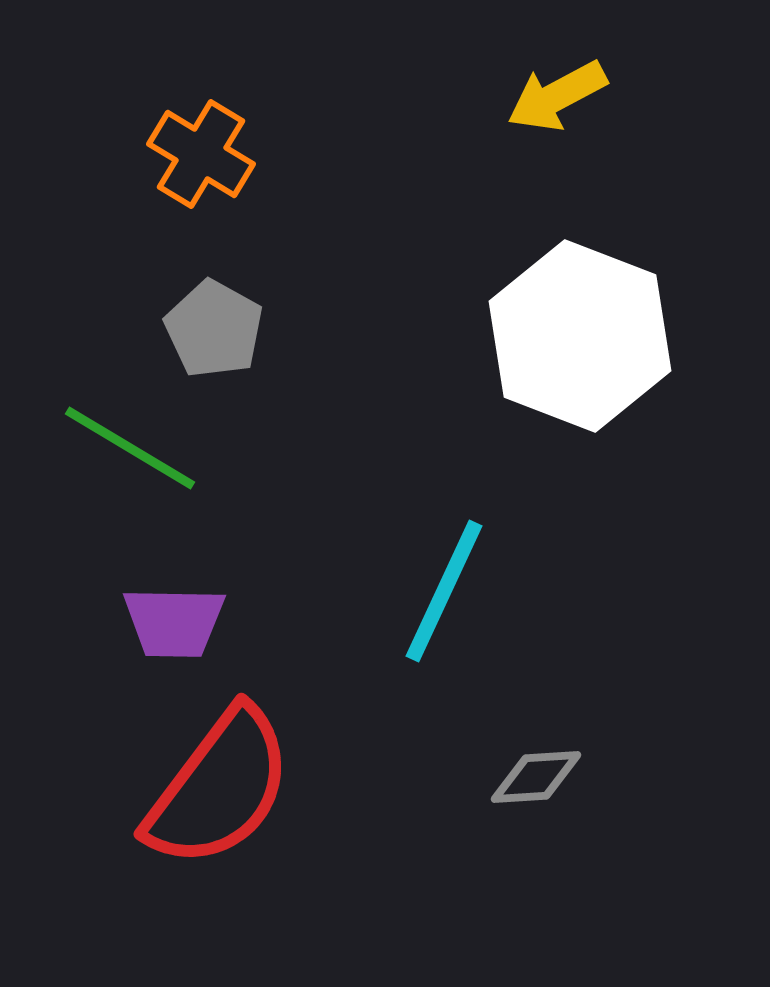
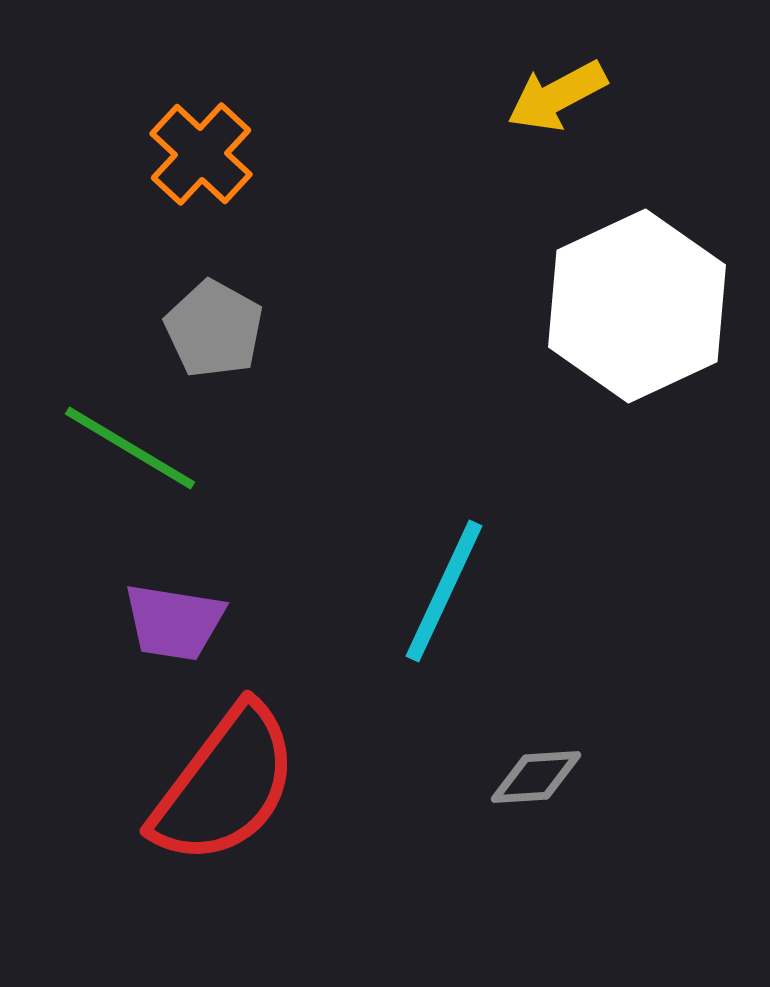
orange cross: rotated 12 degrees clockwise
white hexagon: moved 57 px right, 30 px up; rotated 14 degrees clockwise
purple trapezoid: rotated 8 degrees clockwise
red semicircle: moved 6 px right, 3 px up
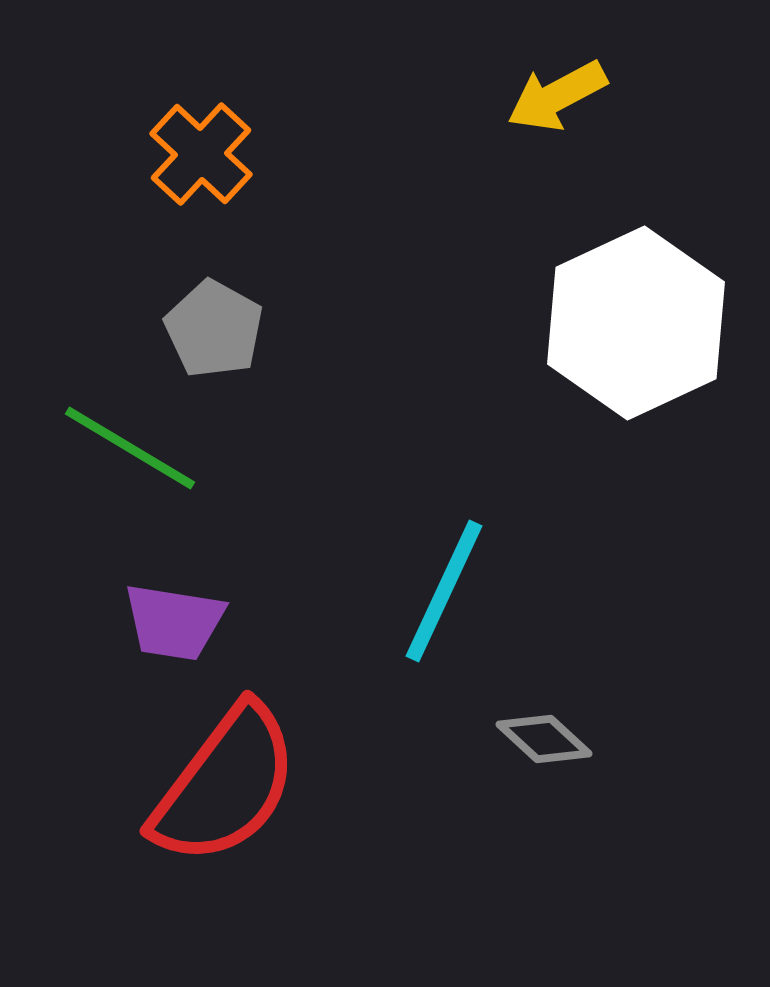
white hexagon: moved 1 px left, 17 px down
gray diamond: moved 8 px right, 38 px up; rotated 46 degrees clockwise
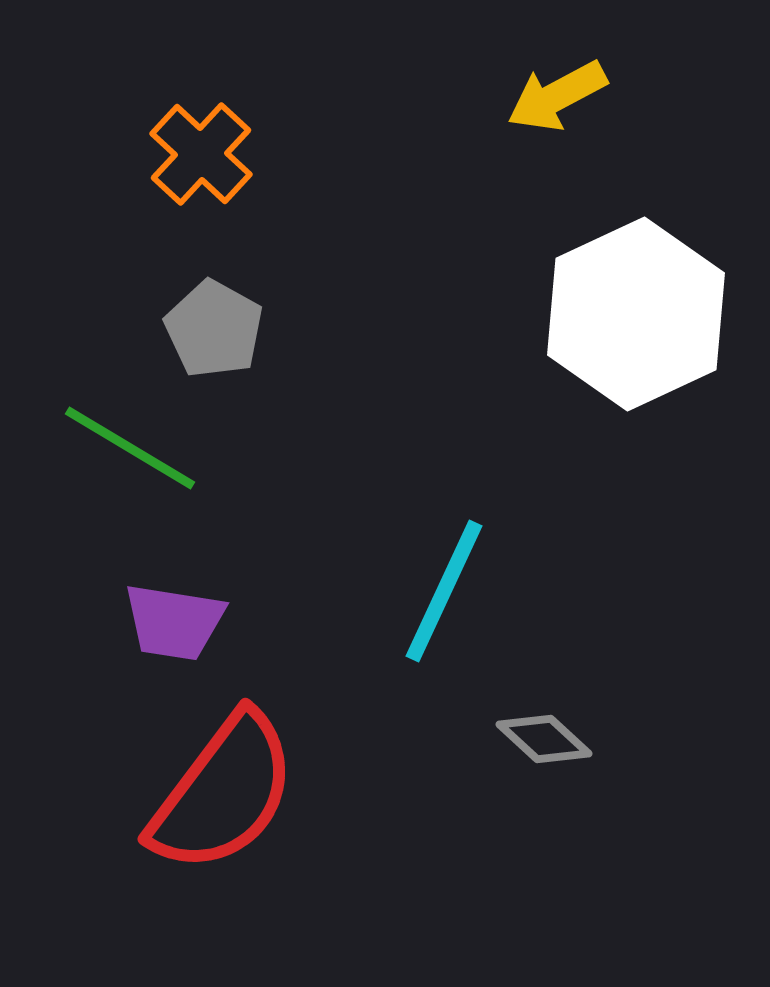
white hexagon: moved 9 px up
red semicircle: moved 2 px left, 8 px down
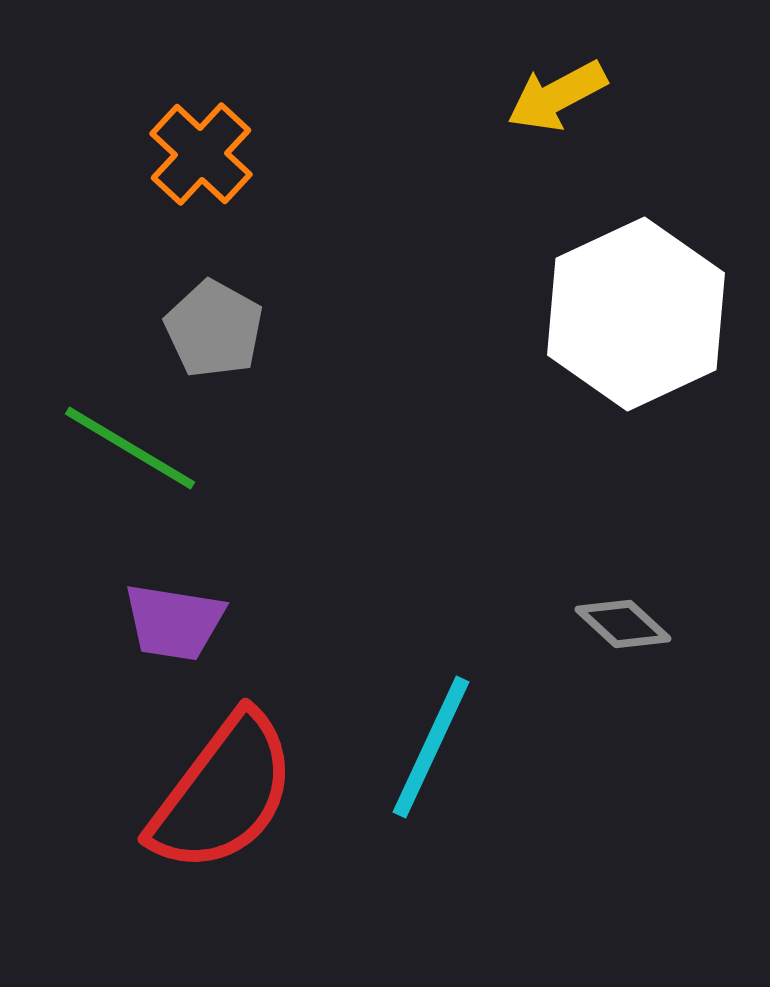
cyan line: moved 13 px left, 156 px down
gray diamond: moved 79 px right, 115 px up
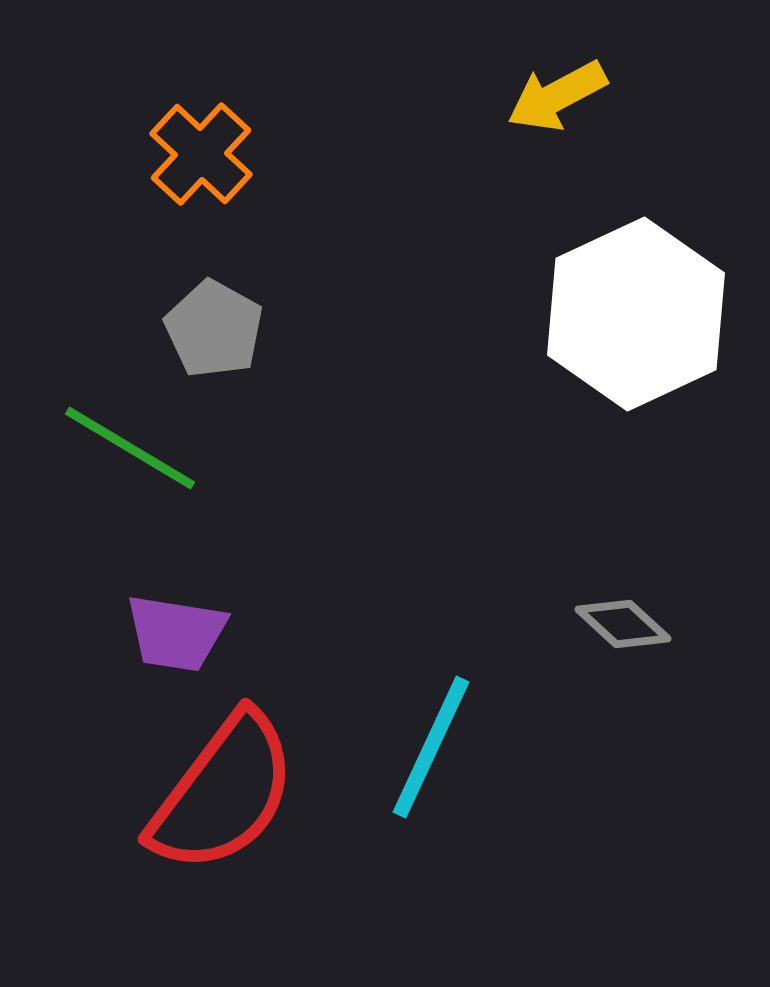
purple trapezoid: moved 2 px right, 11 px down
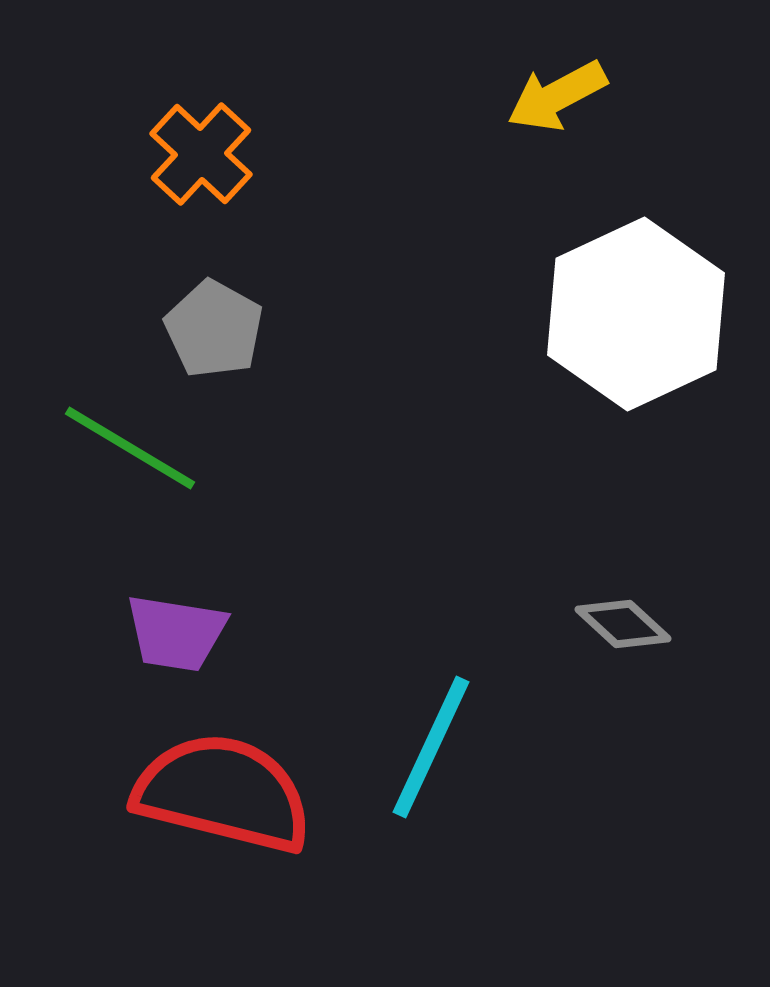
red semicircle: rotated 113 degrees counterclockwise
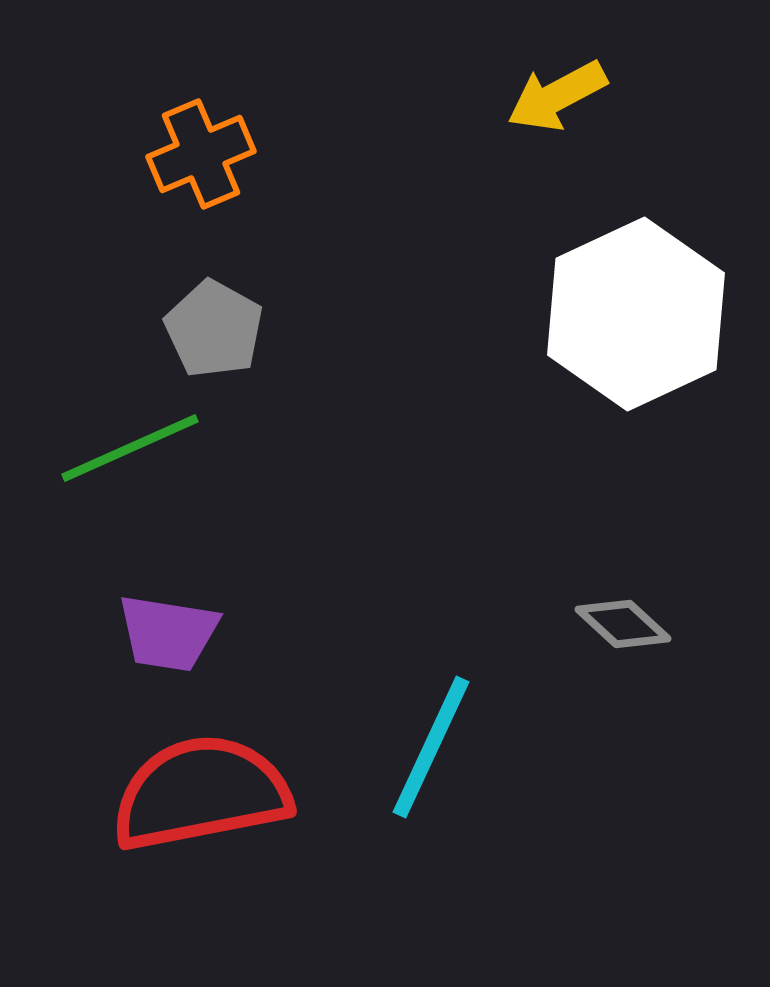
orange cross: rotated 24 degrees clockwise
green line: rotated 55 degrees counterclockwise
purple trapezoid: moved 8 px left
red semicircle: moved 22 px left; rotated 25 degrees counterclockwise
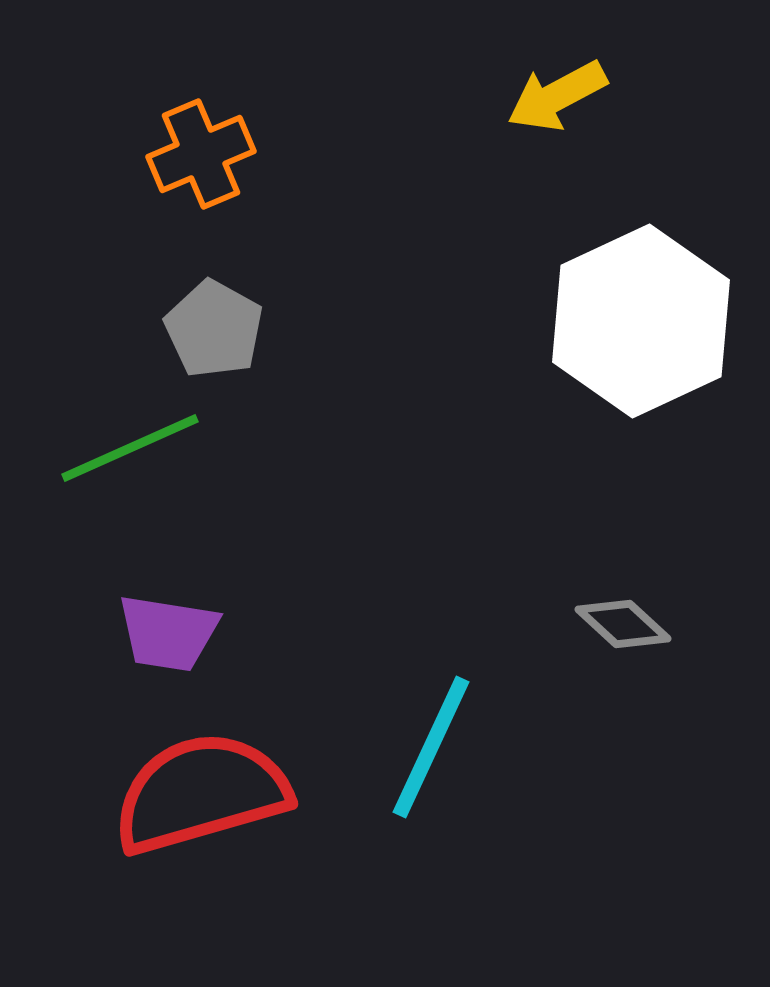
white hexagon: moved 5 px right, 7 px down
red semicircle: rotated 5 degrees counterclockwise
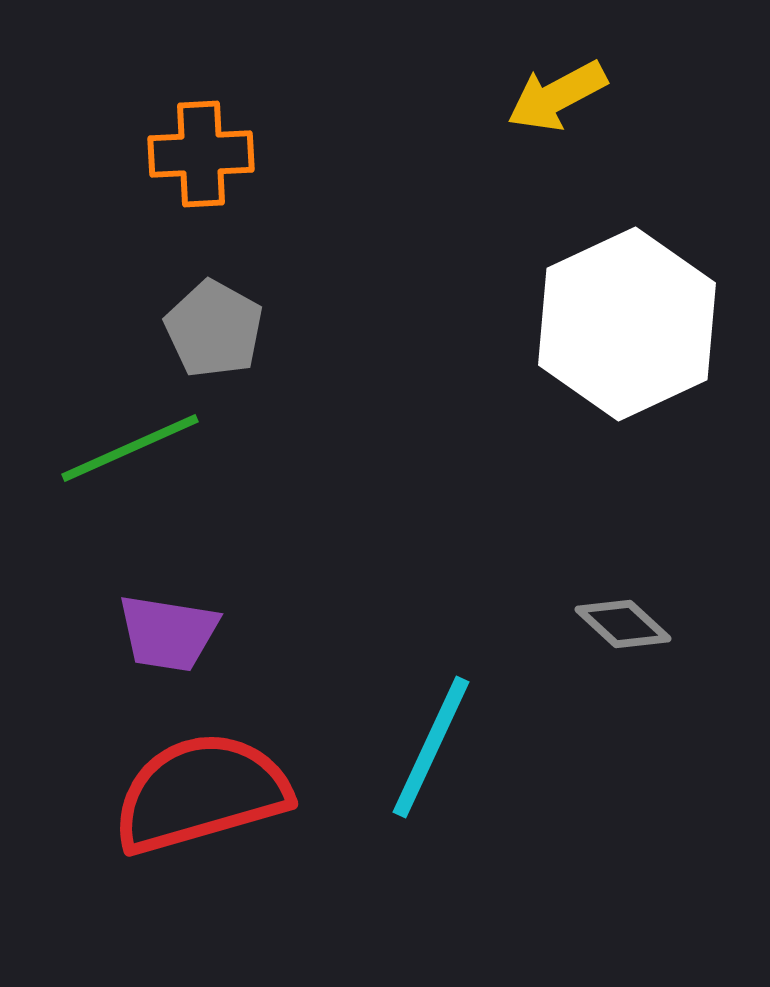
orange cross: rotated 20 degrees clockwise
white hexagon: moved 14 px left, 3 px down
